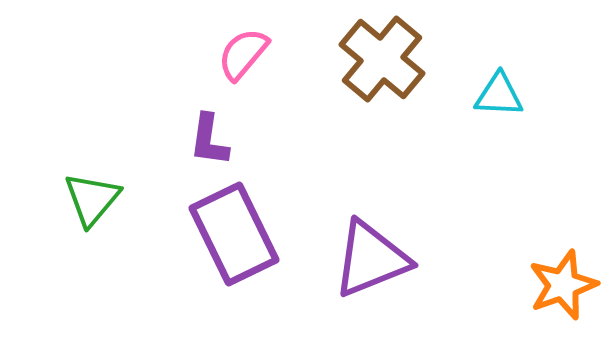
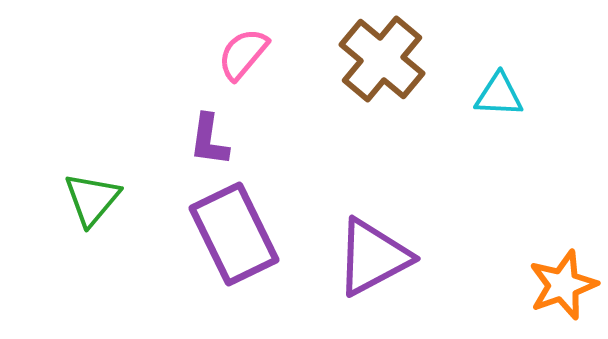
purple triangle: moved 2 px right, 2 px up; rotated 6 degrees counterclockwise
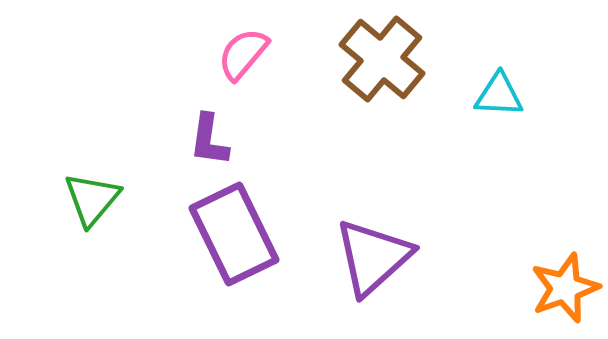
purple triangle: rotated 14 degrees counterclockwise
orange star: moved 2 px right, 3 px down
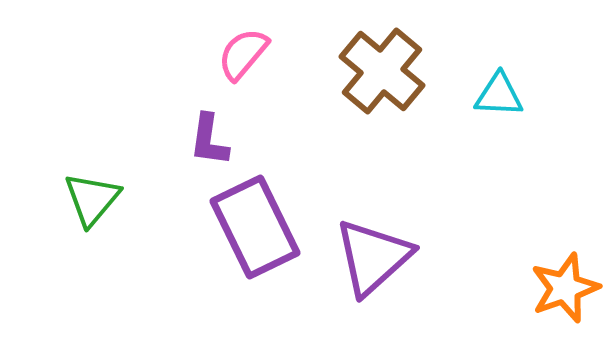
brown cross: moved 12 px down
purple rectangle: moved 21 px right, 7 px up
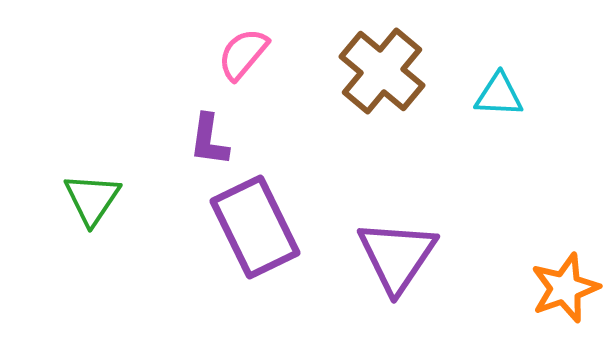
green triangle: rotated 6 degrees counterclockwise
purple triangle: moved 24 px right, 1 px up; rotated 14 degrees counterclockwise
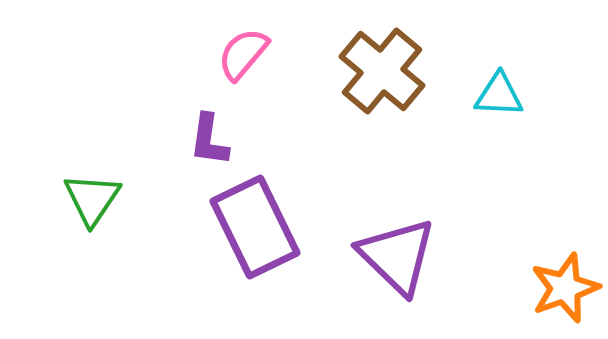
purple triangle: rotated 20 degrees counterclockwise
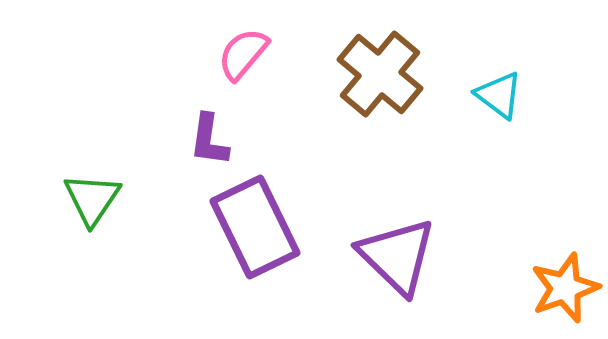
brown cross: moved 2 px left, 3 px down
cyan triangle: rotated 34 degrees clockwise
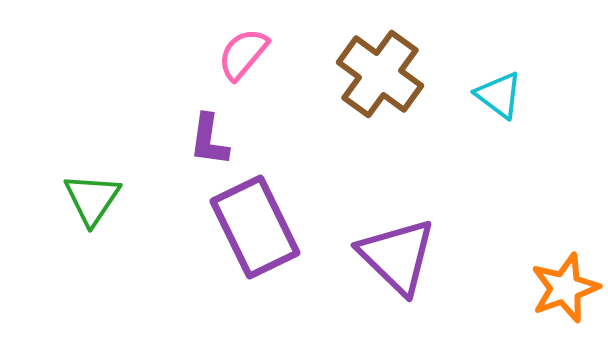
brown cross: rotated 4 degrees counterclockwise
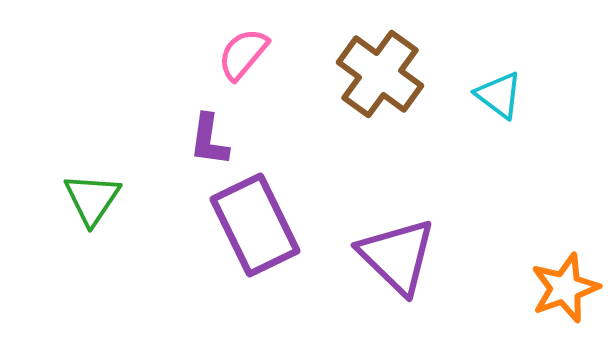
purple rectangle: moved 2 px up
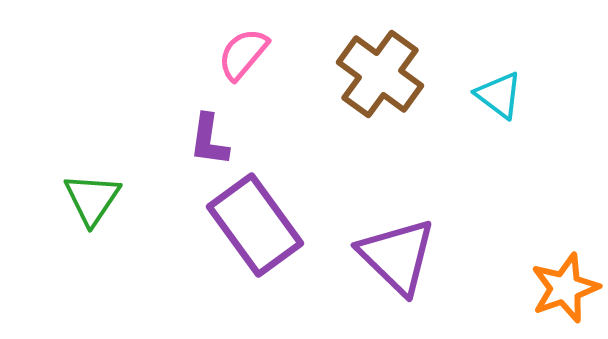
purple rectangle: rotated 10 degrees counterclockwise
